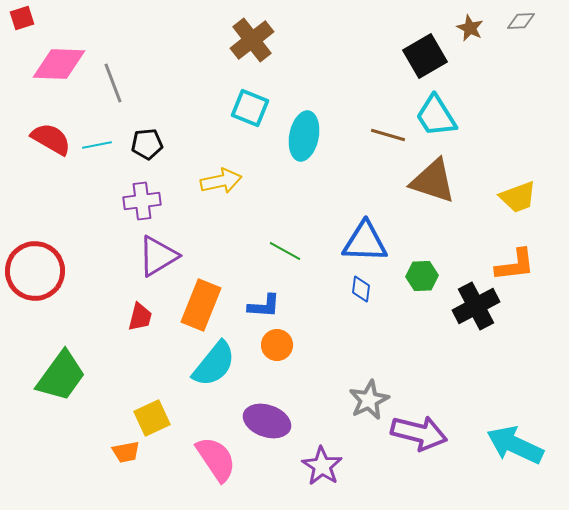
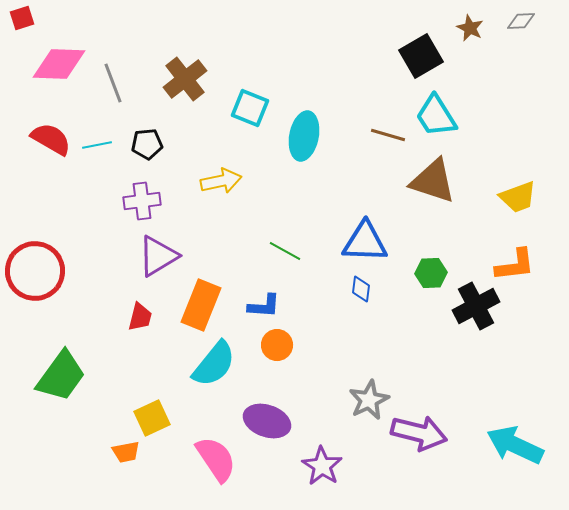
brown cross: moved 67 px left, 39 px down
black square: moved 4 px left
green hexagon: moved 9 px right, 3 px up
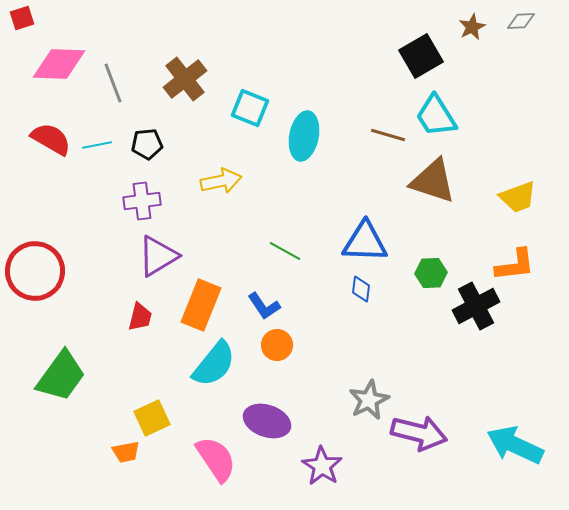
brown star: moved 2 px right, 1 px up; rotated 20 degrees clockwise
blue L-shape: rotated 52 degrees clockwise
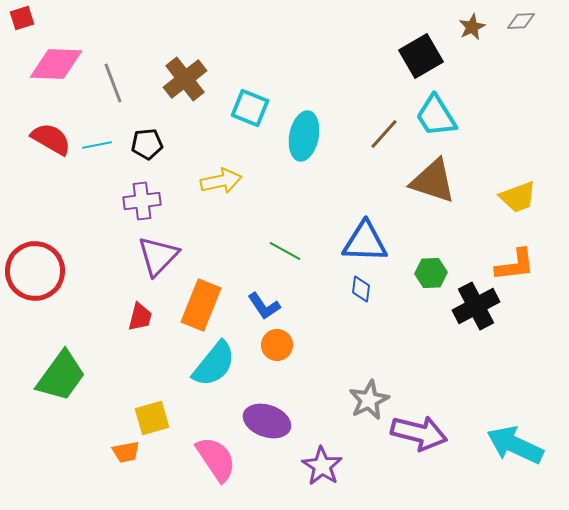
pink diamond: moved 3 px left
brown line: moved 4 px left, 1 px up; rotated 64 degrees counterclockwise
purple triangle: rotated 15 degrees counterclockwise
yellow square: rotated 9 degrees clockwise
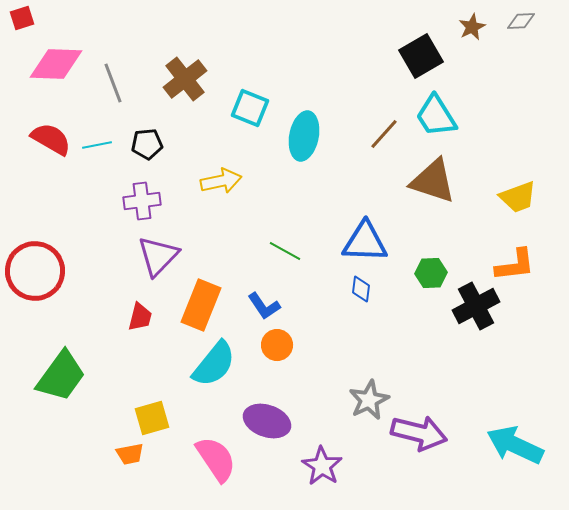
orange trapezoid: moved 4 px right, 2 px down
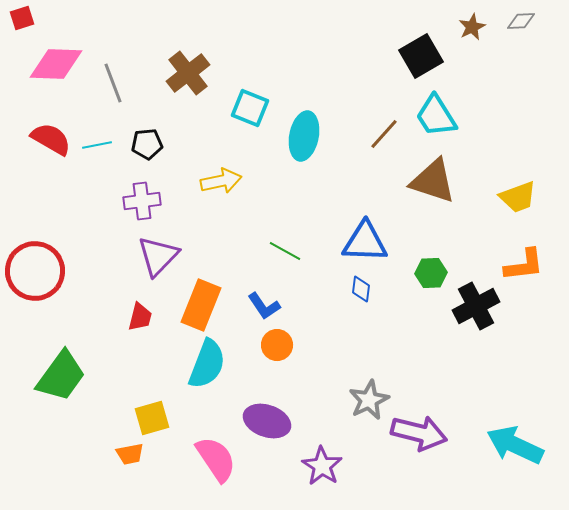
brown cross: moved 3 px right, 6 px up
orange L-shape: moved 9 px right
cyan semicircle: moved 7 px left; rotated 18 degrees counterclockwise
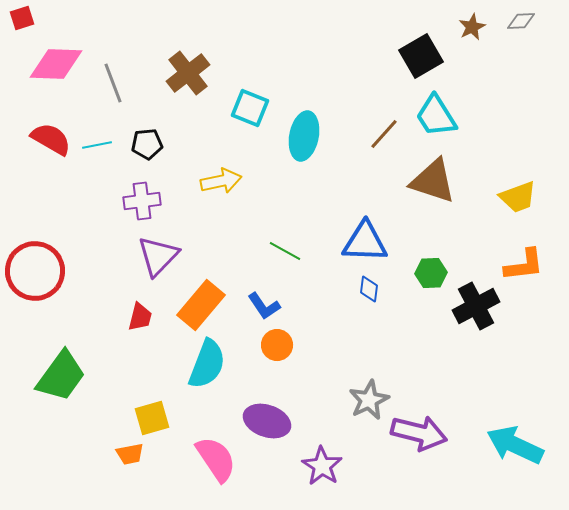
blue diamond: moved 8 px right
orange rectangle: rotated 18 degrees clockwise
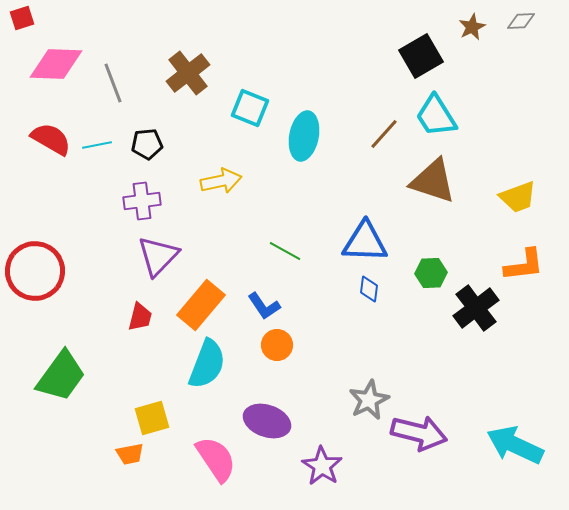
black cross: moved 2 px down; rotated 9 degrees counterclockwise
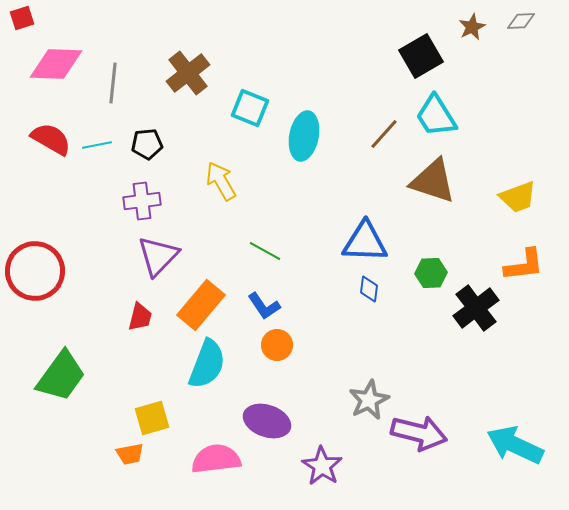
gray line: rotated 27 degrees clockwise
yellow arrow: rotated 108 degrees counterclockwise
green line: moved 20 px left
pink semicircle: rotated 63 degrees counterclockwise
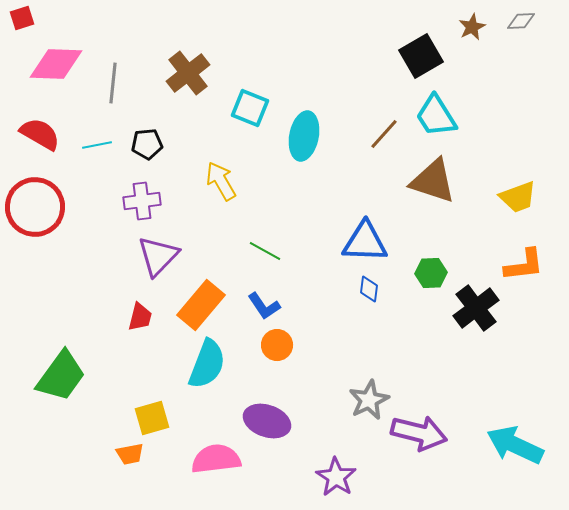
red semicircle: moved 11 px left, 5 px up
red circle: moved 64 px up
purple star: moved 14 px right, 11 px down
